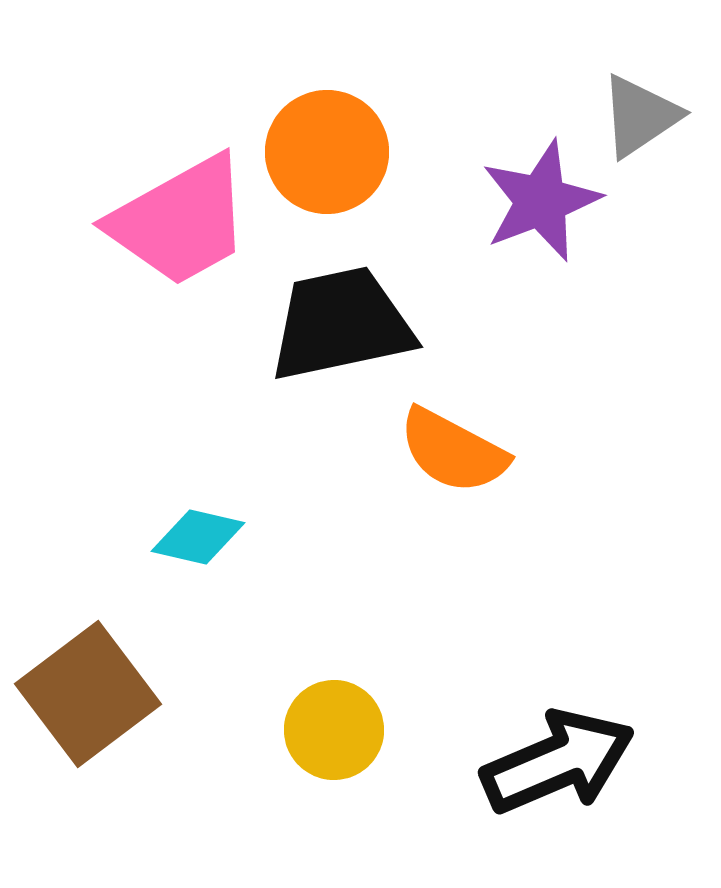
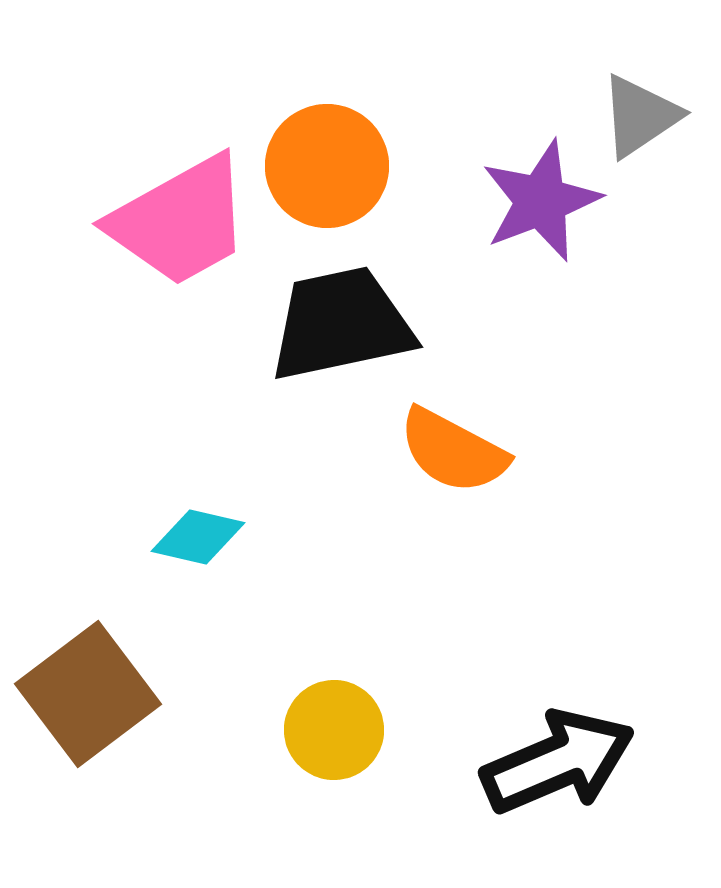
orange circle: moved 14 px down
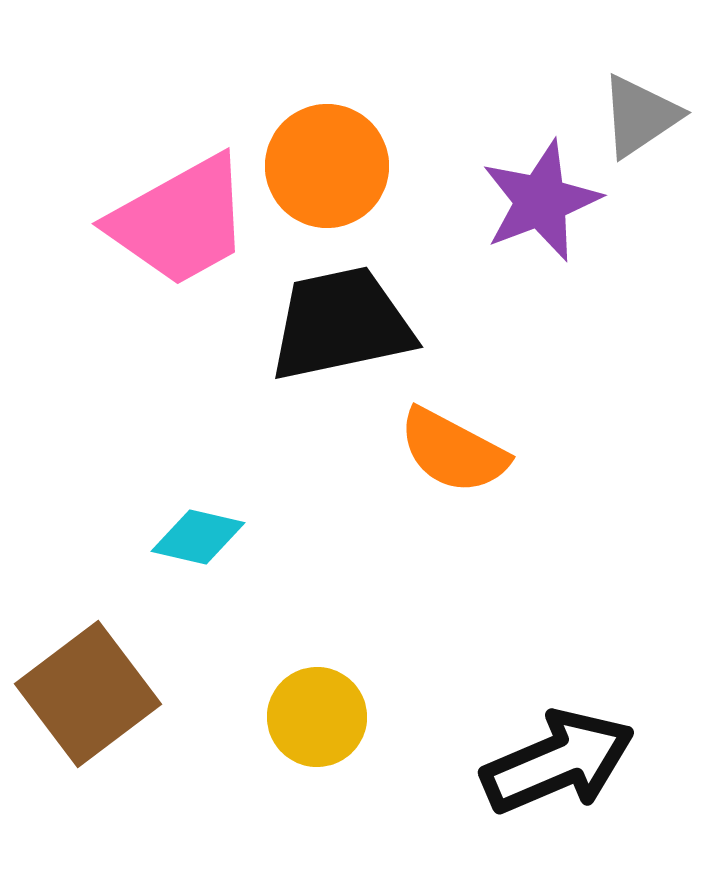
yellow circle: moved 17 px left, 13 px up
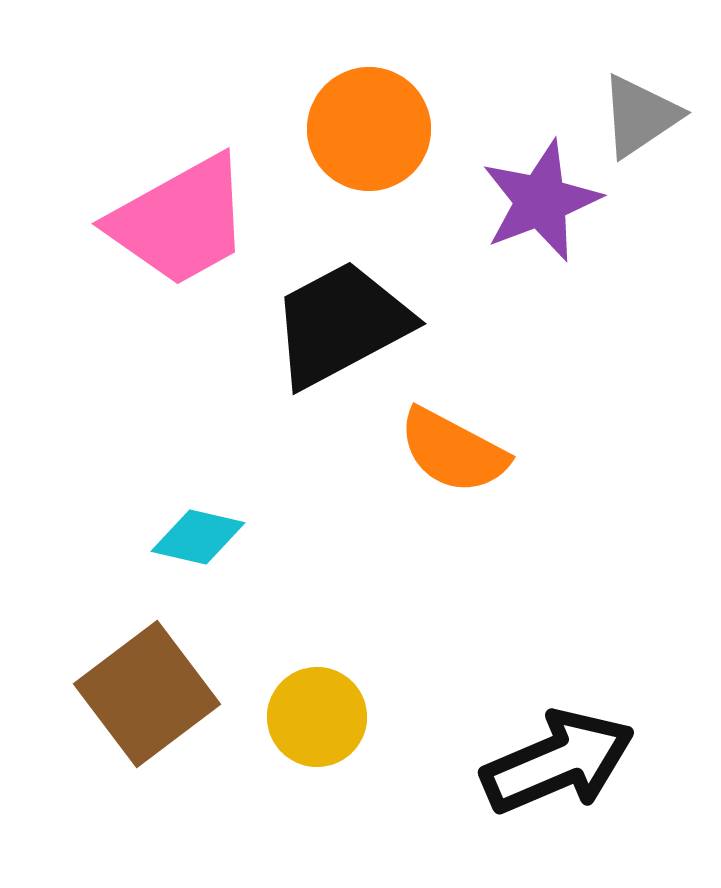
orange circle: moved 42 px right, 37 px up
black trapezoid: rotated 16 degrees counterclockwise
brown square: moved 59 px right
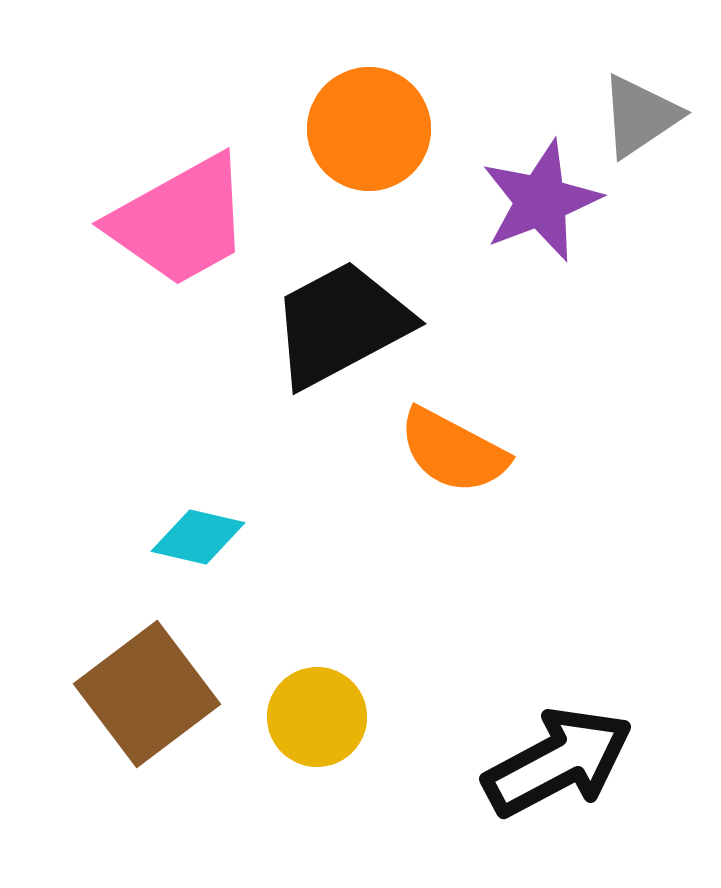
black arrow: rotated 5 degrees counterclockwise
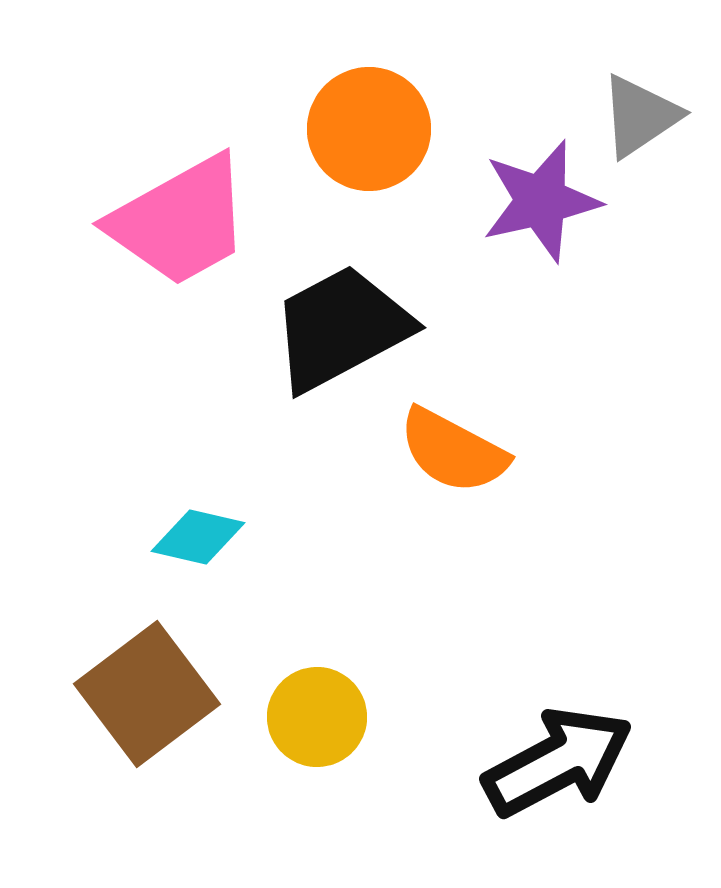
purple star: rotated 8 degrees clockwise
black trapezoid: moved 4 px down
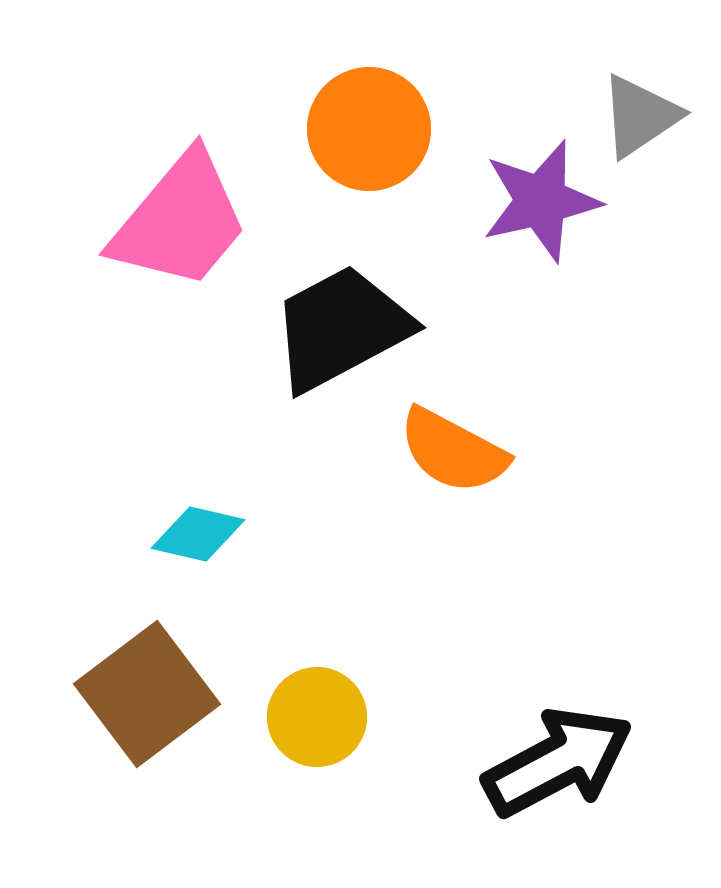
pink trapezoid: rotated 21 degrees counterclockwise
cyan diamond: moved 3 px up
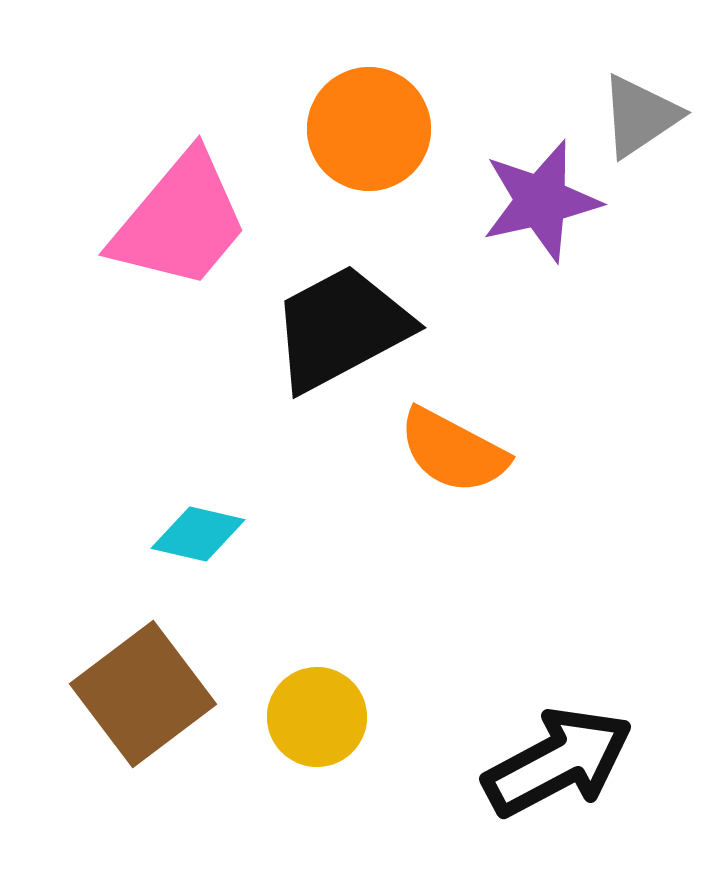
brown square: moved 4 px left
